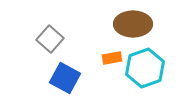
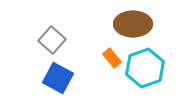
gray square: moved 2 px right, 1 px down
orange rectangle: rotated 60 degrees clockwise
blue square: moved 7 px left
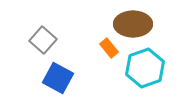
gray square: moved 9 px left
orange rectangle: moved 3 px left, 10 px up
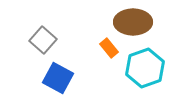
brown ellipse: moved 2 px up
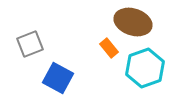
brown ellipse: rotated 18 degrees clockwise
gray square: moved 13 px left, 4 px down; rotated 28 degrees clockwise
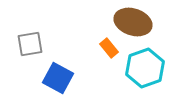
gray square: rotated 12 degrees clockwise
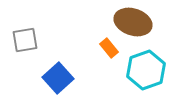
gray square: moved 5 px left, 4 px up
cyan hexagon: moved 1 px right, 2 px down
blue square: rotated 20 degrees clockwise
